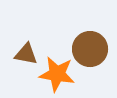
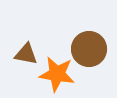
brown circle: moved 1 px left
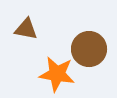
brown triangle: moved 25 px up
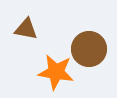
orange star: moved 1 px left, 2 px up
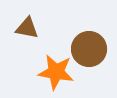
brown triangle: moved 1 px right, 1 px up
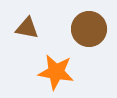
brown circle: moved 20 px up
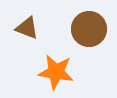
brown triangle: rotated 10 degrees clockwise
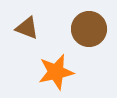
orange star: rotated 21 degrees counterclockwise
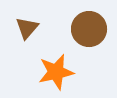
brown triangle: rotated 50 degrees clockwise
